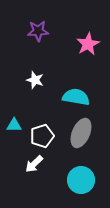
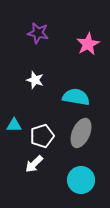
purple star: moved 2 px down; rotated 15 degrees clockwise
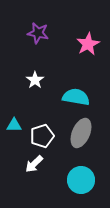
white star: rotated 18 degrees clockwise
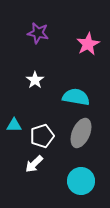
cyan circle: moved 1 px down
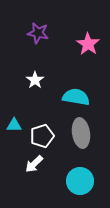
pink star: rotated 10 degrees counterclockwise
gray ellipse: rotated 32 degrees counterclockwise
cyan circle: moved 1 px left
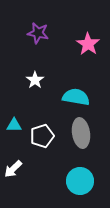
white arrow: moved 21 px left, 5 px down
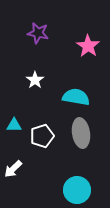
pink star: moved 2 px down
cyan circle: moved 3 px left, 9 px down
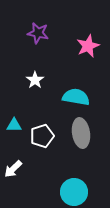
pink star: rotated 15 degrees clockwise
cyan circle: moved 3 px left, 2 px down
